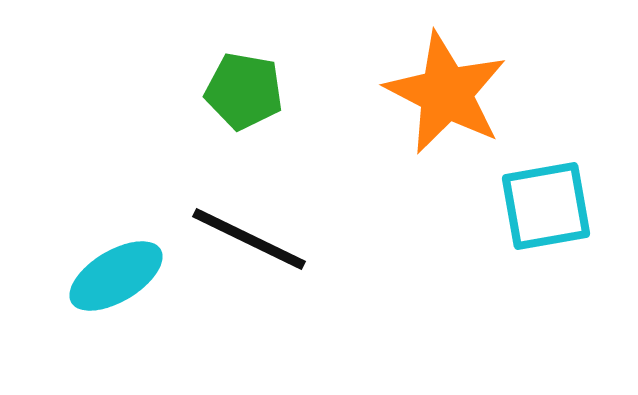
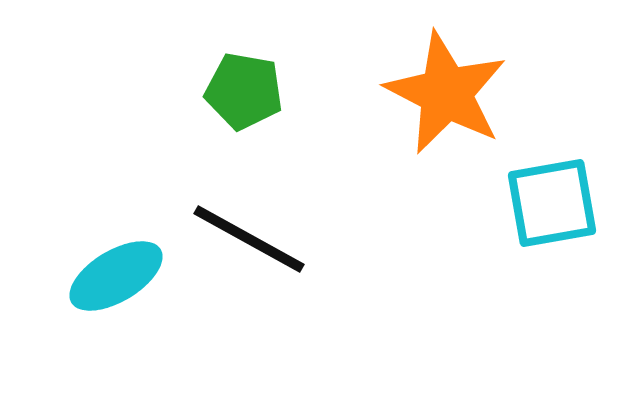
cyan square: moved 6 px right, 3 px up
black line: rotated 3 degrees clockwise
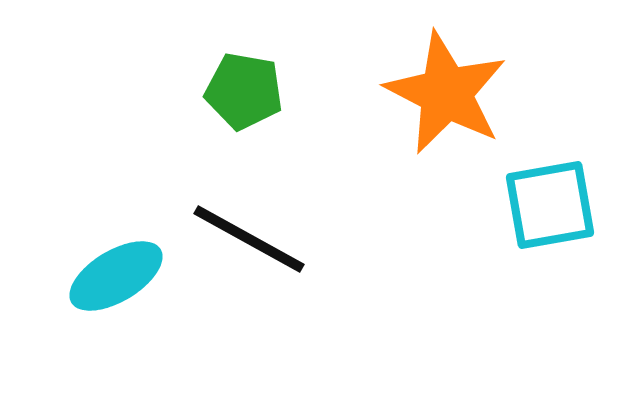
cyan square: moved 2 px left, 2 px down
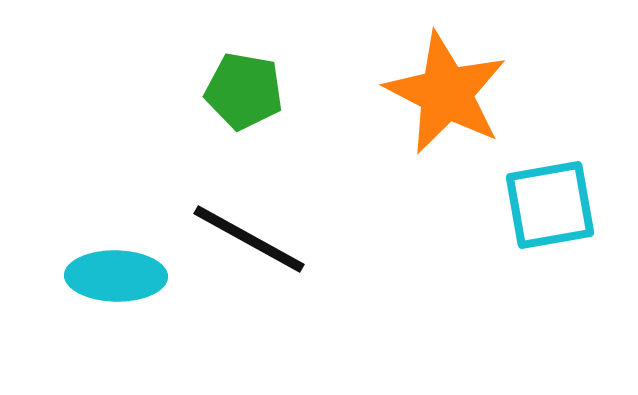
cyan ellipse: rotated 32 degrees clockwise
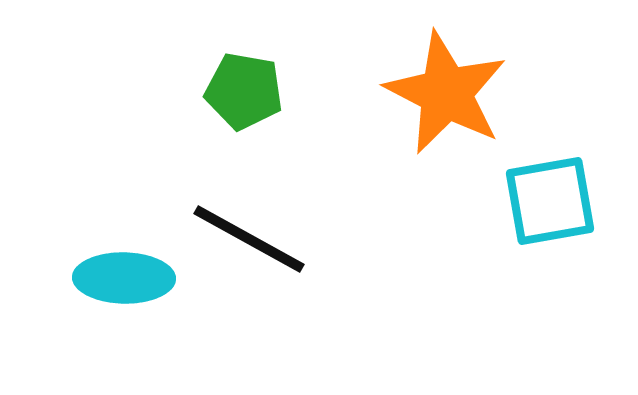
cyan square: moved 4 px up
cyan ellipse: moved 8 px right, 2 px down
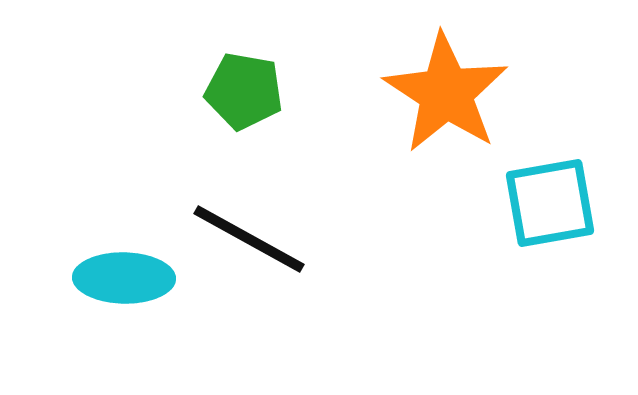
orange star: rotated 6 degrees clockwise
cyan square: moved 2 px down
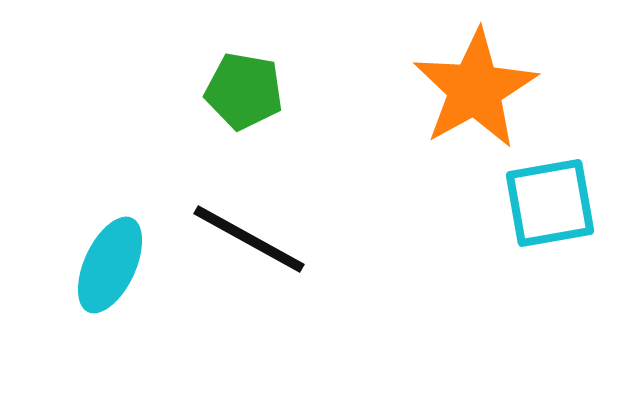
orange star: moved 29 px right, 4 px up; rotated 10 degrees clockwise
cyan ellipse: moved 14 px left, 13 px up; rotated 66 degrees counterclockwise
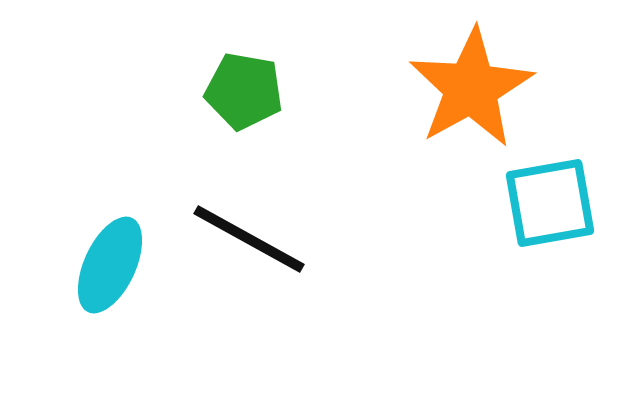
orange star: moved 4 px left, 1 px up
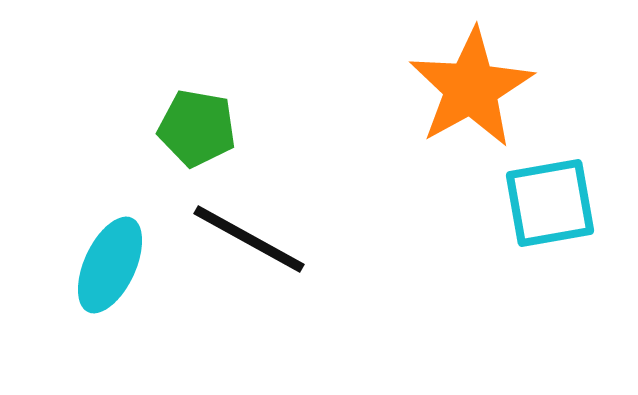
green pentagon: moved 47 px left, 37 px down
